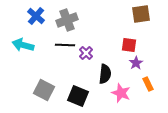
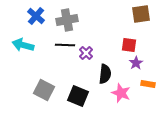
gray cross: rotated 10 degrees clockwise
orange rectangle: rotated 56 degrees counterclockwise
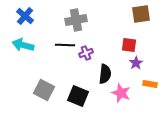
blue cross: moved 11 px left
gray cross: moved 9 px right
purple cross: rotated 24 degrees clockwise
orange rectangle: moved 2 px right
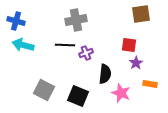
blue cross: moved 9 px left, 5 px down; rotated 24 degrees counterclockwise
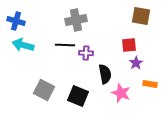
brown square: moved 2 px down; rotated 18 degrees clockwise
red square: rotated 14 degrees counterclockwise
purple cross: rotated 24 degrees clockwise
black semicircle: rotated 18 degrees counterclockwise
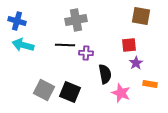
blue cross: moved 1 px right
black square: moved 8 px left, 4 px up
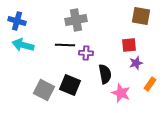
purple star: rotated 16 degrees clockwise
orange rectangle: rotated 64 degrees counterclockwise
black square: moved 7 px up
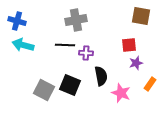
black semicircle: moved 4 px left, 2 px down
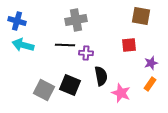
purple star: moved 15 px right
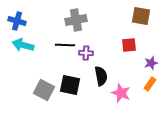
black square: rotated 10 degrees counterclockwise
